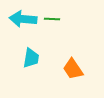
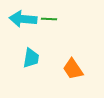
green line: moved 3 px left
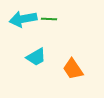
cyan arrow: rotated 16 degrees counterclockwise
cyan trapezoid: moved 5 px right, 1 px up; rotated 50 degrees clockwise
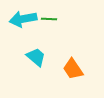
cyan trapezoid: rotated 110 degrees counterclockwise
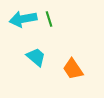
green line: rotated 70 degrees clockwise
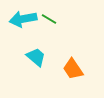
green line: rotated 42 degrees counterclockwise
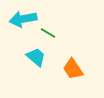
green line: moved 1 px left, 14 px down
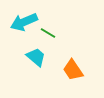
cyan arrow: moved 1 px right, 3 px down; rotated 12 degrees counterclockwise
orange trapezoid: moved 1 px down
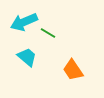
cyan trapezoid: moved 9 px left
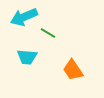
cyan arrow: moved 5 px up
cyan trapezoid: rotated 145 degrees clockwise
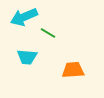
orange trapezoid: rotated 120 degrees clockwise
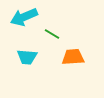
green line: moved 4 px right, 1 px down
orange trapezoid: moved 13 px up
